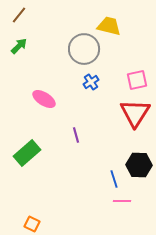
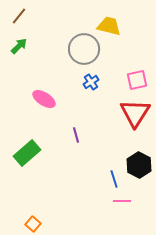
brown line: moved 1 px down
black hexagon: rotated 25 degrees clockwise
orange square: moved 1 px right; rotated 14 degrees clockwise
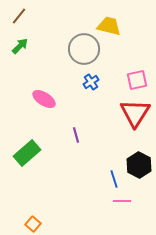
green arrow: moved 1 px right
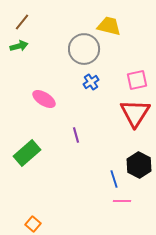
brown line: moved 3 px right, 6 px down
green arrow: moved 1 px left; rotated 30 degrees clockwise
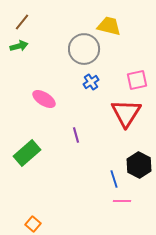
red triangle: moved 9 px left
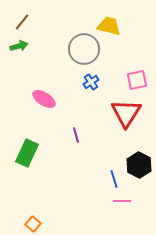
green rectangle: rotated 24 degrees counterclockwise
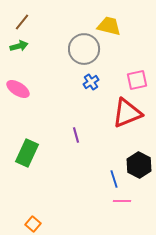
pink ellipse: moved 26 px left, 10 px up
red triangle: moved 1 px right; rotated 36 degrees clockwise
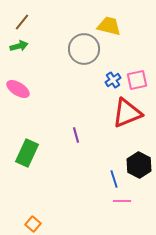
blue cross: moved 22 px right, 2 px up
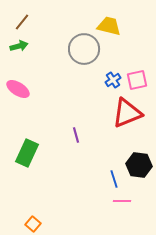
black hexagon: rotated 20 degrees counterclockwise
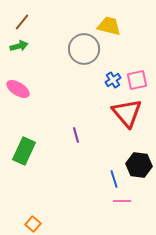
red triangle: rotated 48 degrees counterclockwise
green rectangle: moved 3 px left, 2 px up
